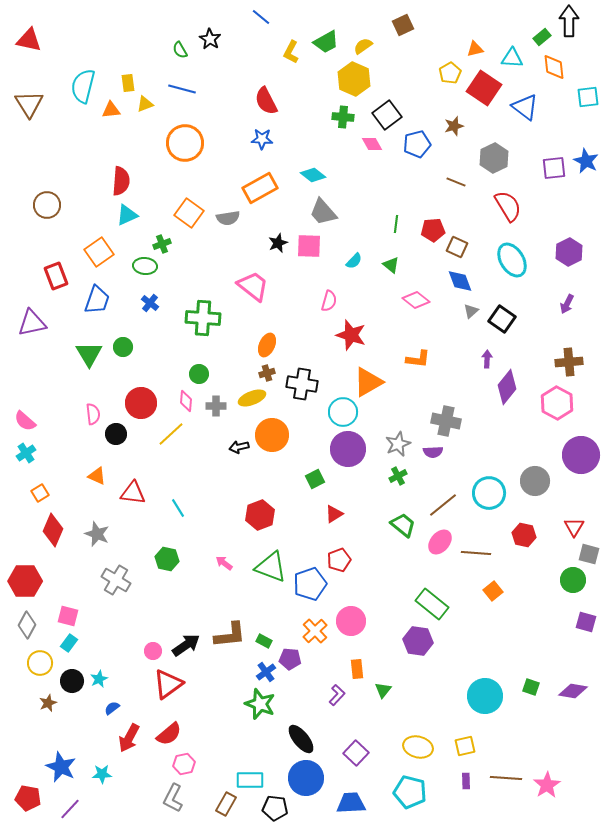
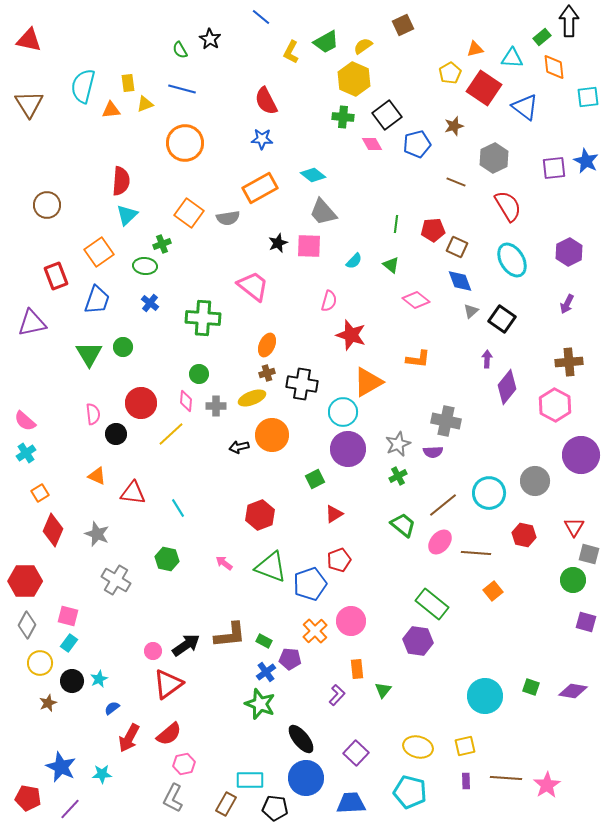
cyan triangle at (127, 215): rotated 20 degrees counterclockwise
pink hexagon at (557, 403): moved 2 px left, 2 px down
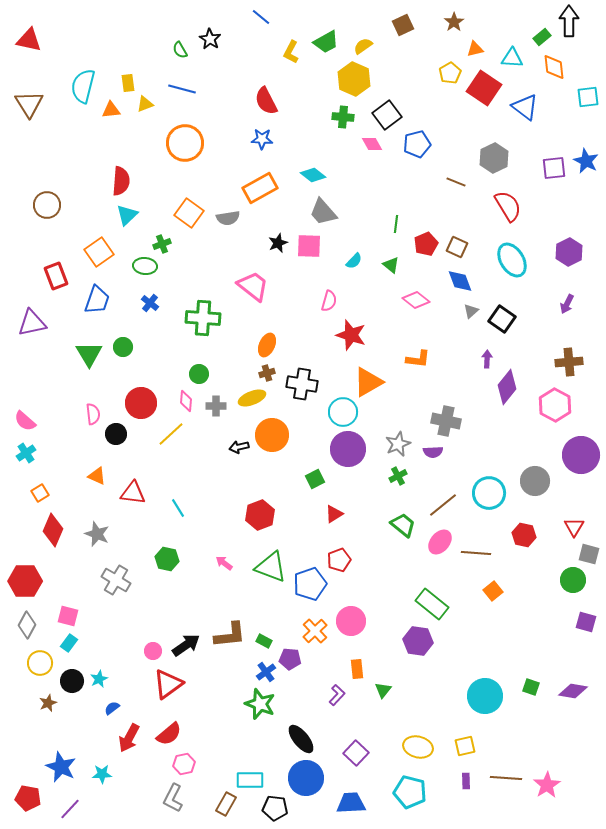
brown star at (454, 126): moved 104 px up; rotated 18 degrees counterclockwise
red pentagon at (433, 230): moved 7 px left, 14 px down; rotated 20 degrees counterclockwise
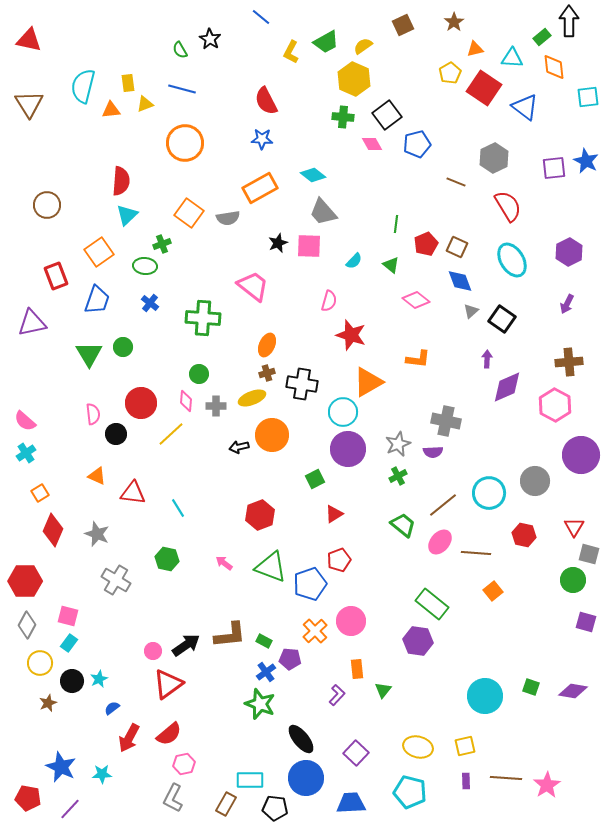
purple diamond at (507, 387): rotated 28 degrees clockwise
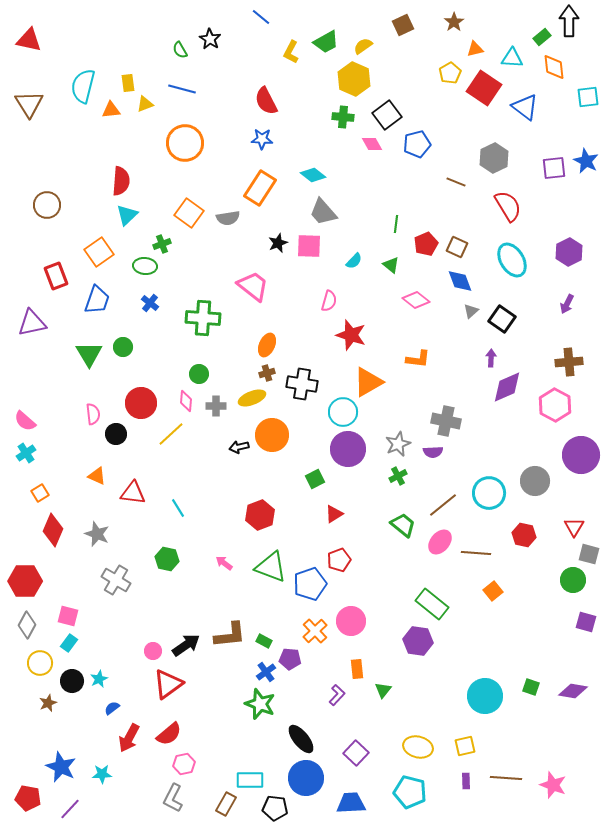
orange rectangle at (260, 188): rotated 28 degrees counterclockwise
purple arrow at (487, 359): moved 4 px right, 1 px up
pink star at (547, 785): moved 6 px right; rotated 20 degrees counterclockwise
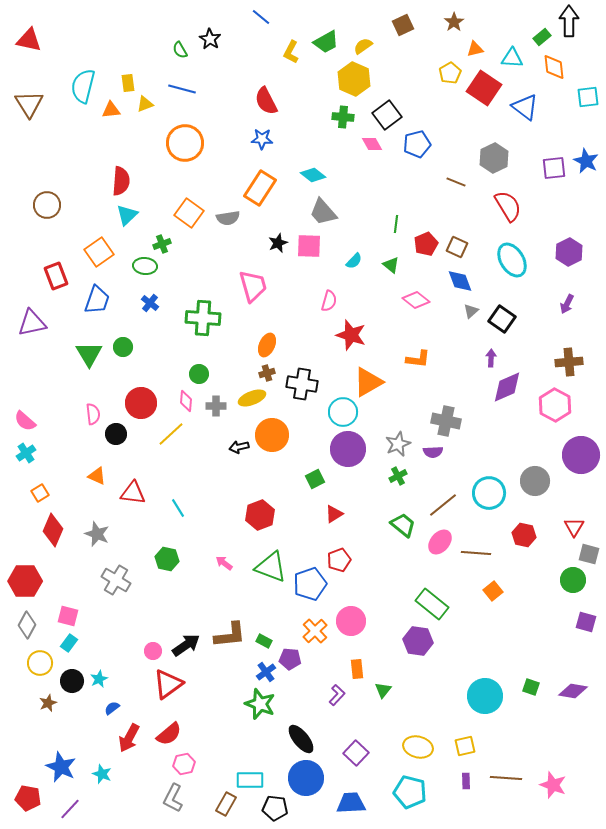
pink trapezoid at (253, 286): rotated 36 degrees clockwise
cyan star at (102, 774): rotated 24 degrees clockwise
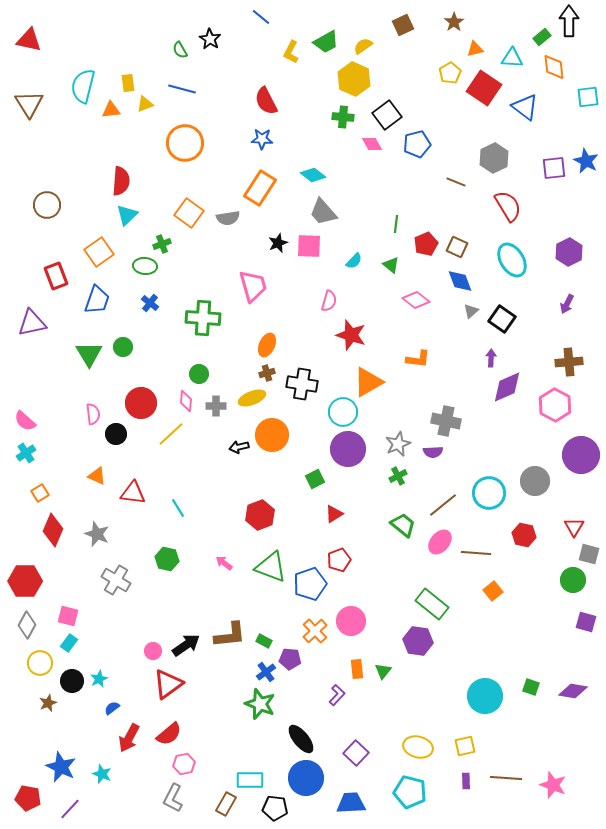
green triangle at (383, 690): moved 19 px up
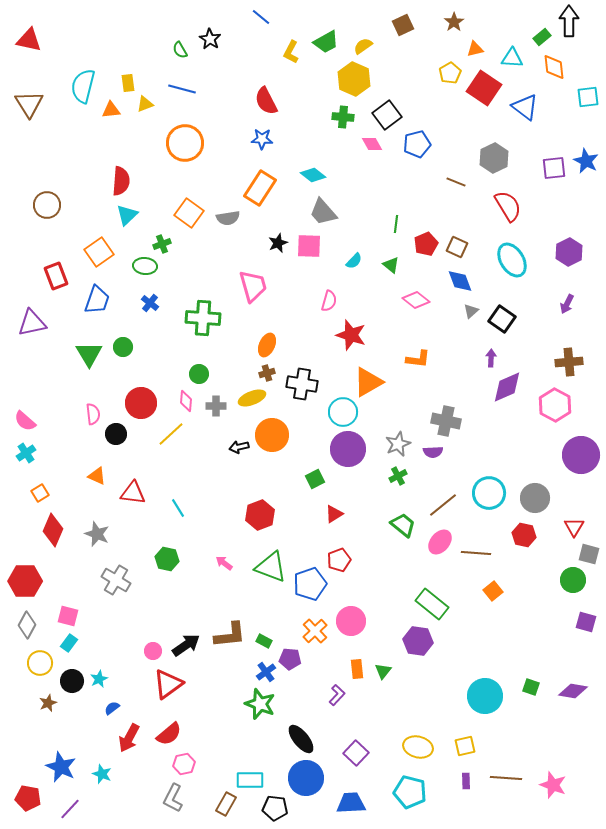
gray circle at (535, 481): moved 17 px down
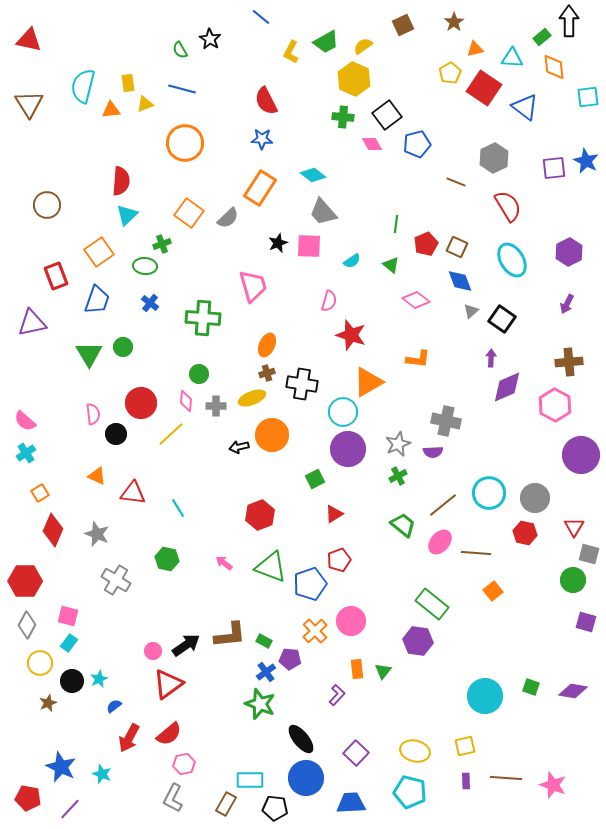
gray semicircle at (228, 218): rotated 35 degrees counterclockwise
cyan semicircle at (354, 261): moved 2 px left; rotated 12 degrees clockwise
red hexagon at (524, 535): moved 1 px right, 2 px up
blue semicircle at (112, 708): moved 2 px right, 2 px up
yellow ellipse at (418, 747): moved 3 px left, 4 px down
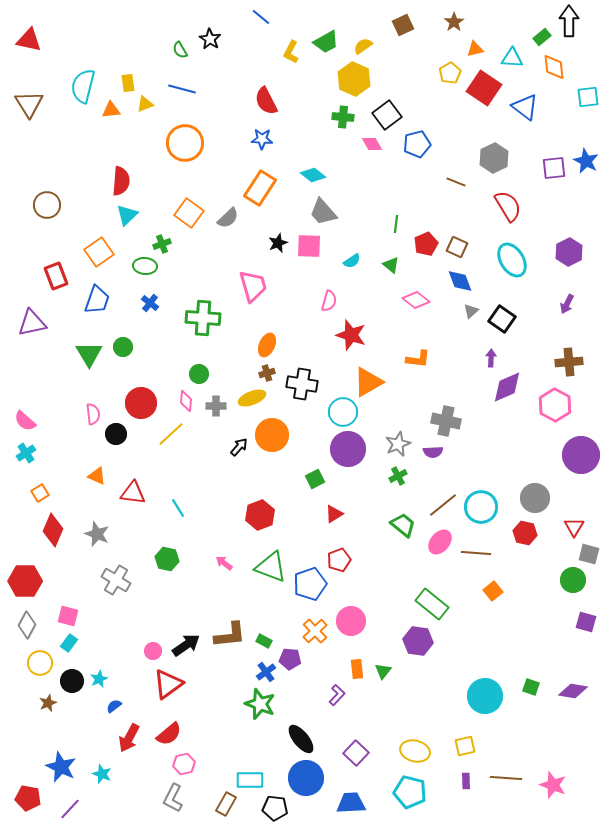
black arrow at (239, 447): rotated 144 degrees clockwise
cyan circle at (489, 493): moved 8 px left, 14 px down
